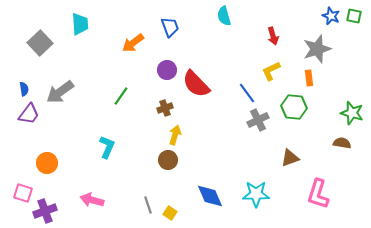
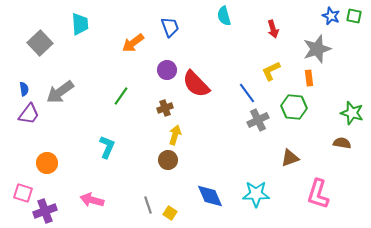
red arrow: moved 7 px up
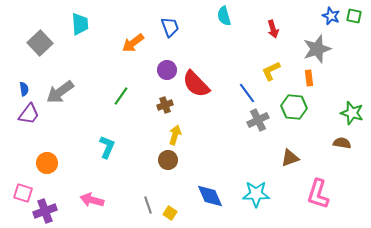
brown cross: moved 3 px up
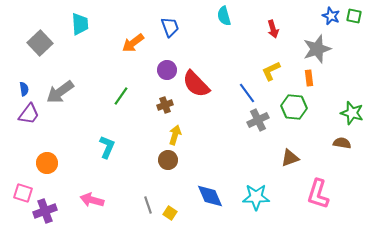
cyan star: moved 3 px down
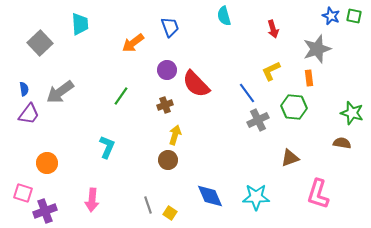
pink arrow: rotated 100 degrees counterclockwise
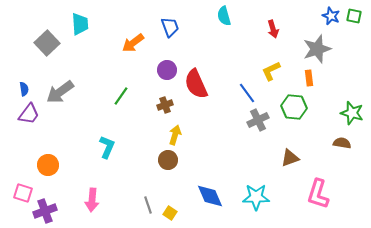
gray square: moved 7 px right
red semicircle: rotated 20 degrees clockwise
orange circle: moved 1 px right, 2 px down
